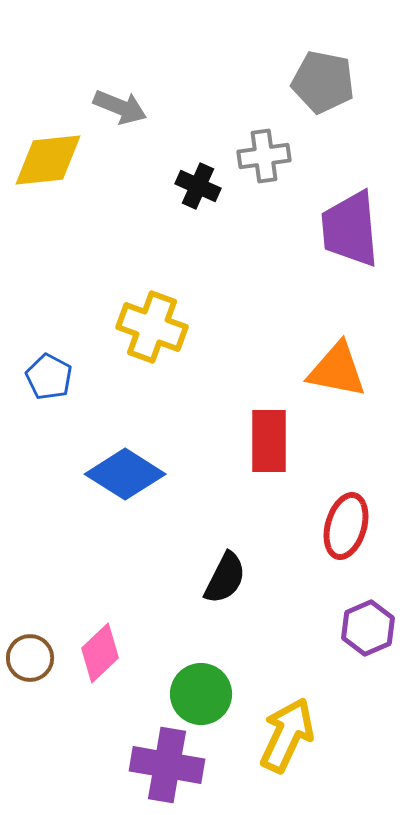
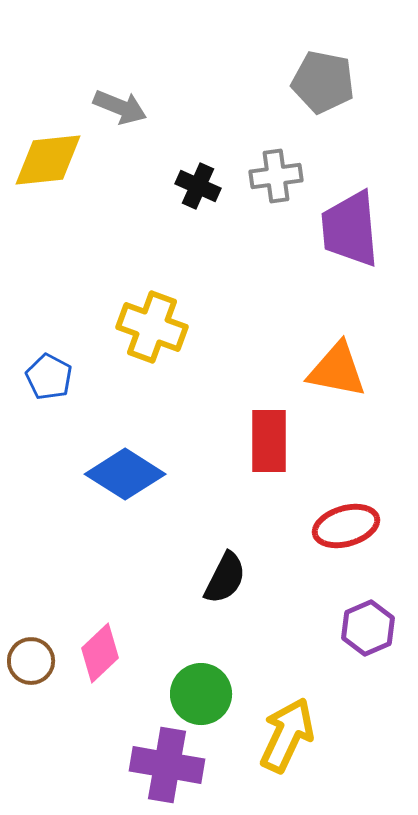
gray cross: moved 12 px right, 20 px down
red ellipse: rotated 58 degrees clockwise
brown circle: moved 1 px right, 3 px down
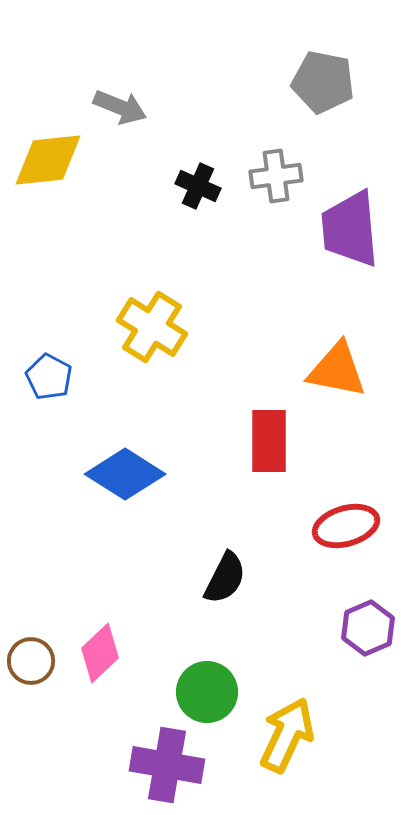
yellow cross: rotated 12 degrees clockwise
green circle: moved 6 px right, 2 px up
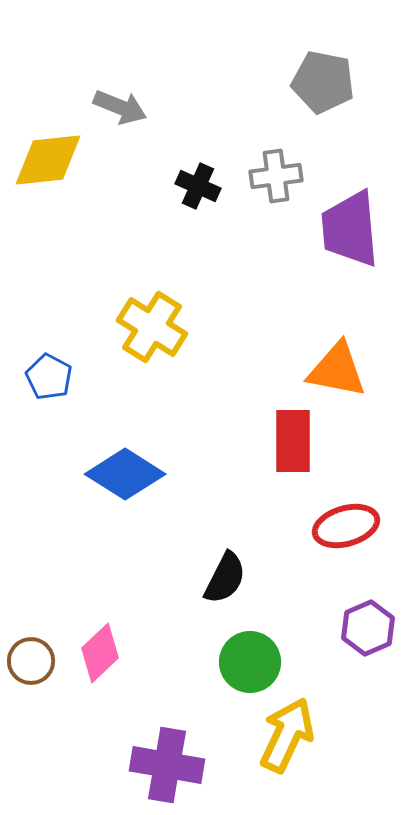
red rectangle: moved 24 px right
green circle: moved 43 px right, 30 px up
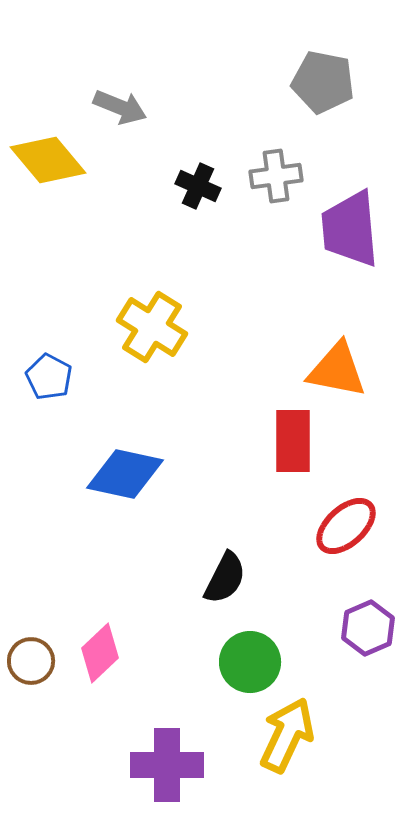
yellow diamond: rotated 56 degrees clockwise
blue diamond: rotated 20 degrees counterclockwise
red ellipse: rotated 26 degrees counterclockwise
purple cross: rotated 10 degrees counterclockwise
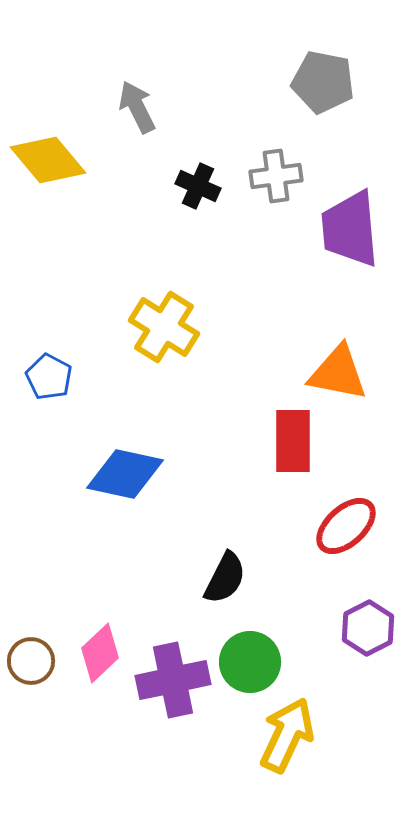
gray arrow: moved 17 px right; rotated 138 degrees counterclockwise
yellow cross: moved 12 px right
orange triangle: moved 1 px right, 3 px down
purple hexagon: rotated 4 degrees counterclockwise
purple cross: moved 6 px right, 85 px up; rotated 12 degrees counterclockwise
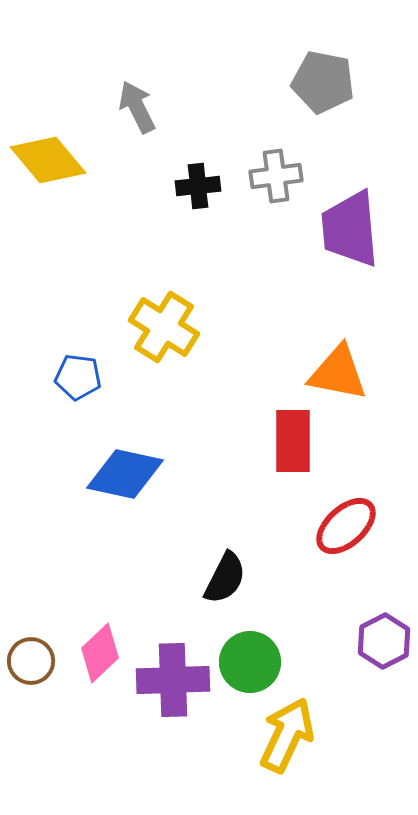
black cross: rotated 30 degrees counterclockwise
blue pentagon: moved 29 px right; rotated 21 degrees counterclockwise
purple hexagon: moved 16 px right, 13 px down
purple cross: rotated 10 degrees clockwise
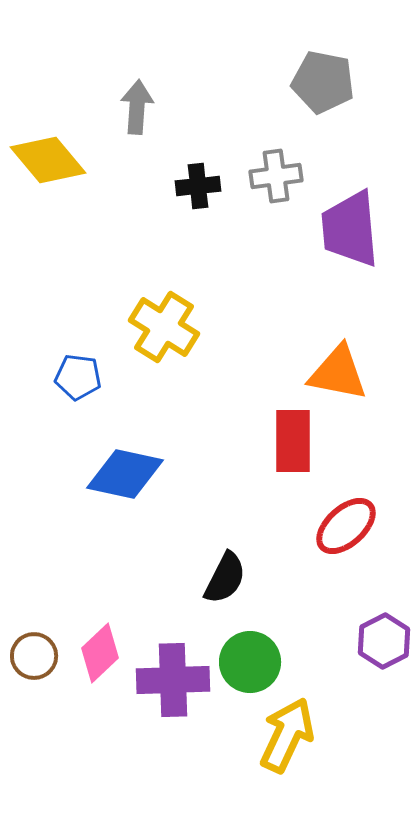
gray arrow: rotated 30 degrees clockwise
brown circle: moved 3 px right, 5 px up
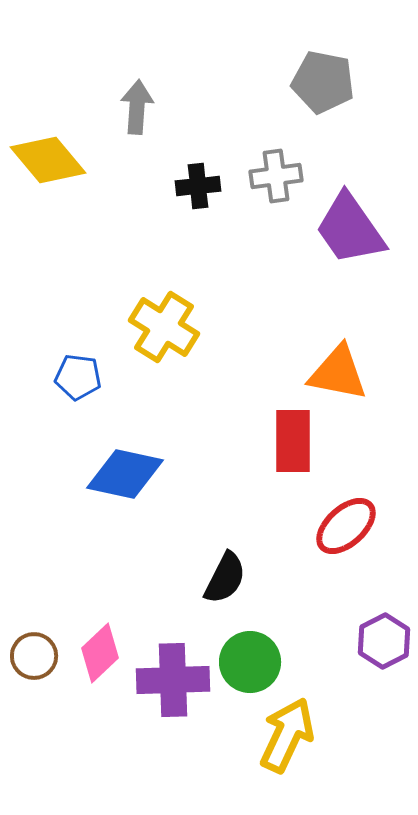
purple trapezoid: rotated 30 degrees counterclockwise
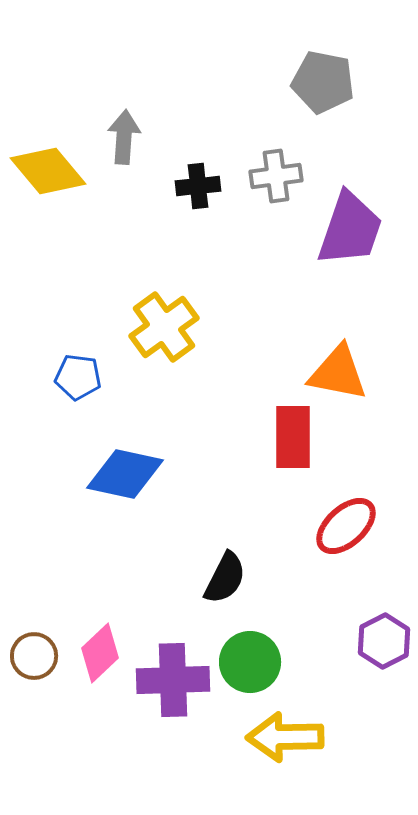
gray arrow: moved 13 px left, 30 px down
yellow diamond: moved 11 px down
purple trapezoid: rotated 126 degrees counterclockwise
yellow cross: rotated 22 degrees clockwise
red rectangle: moved 4 px up
yellow arrow: moved 2 px left, 2 px down; rotated 116 degrees counterclockwise
